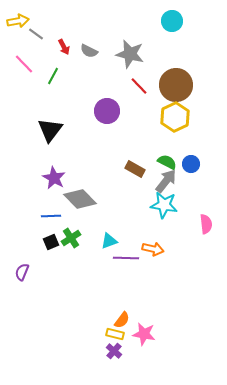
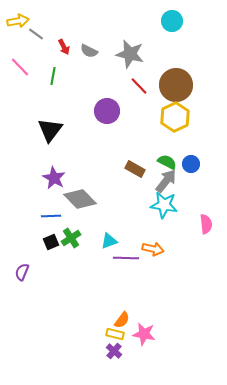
pink line: moved 4 px left, 3 px down
green line: rotated 18 degrees counterclockwise
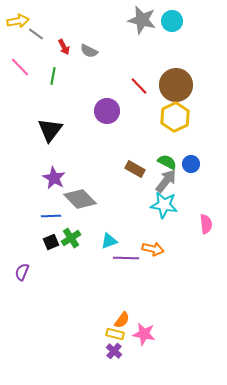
gray star: moved 12 px right, 34 px up
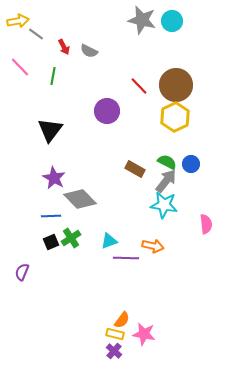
orange arrow: moved 3 px up
